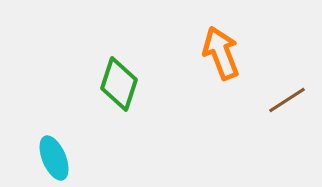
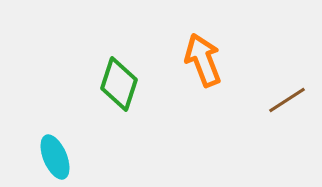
orange arrow: moved 18 px left, 7 px down
cyan ellipse: moved 1 px right, 1 px up
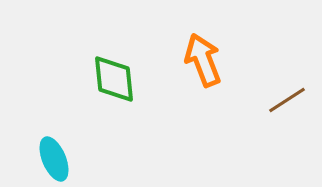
green diamond: moved 5 px left, 5 px up; rotated 24 degrees counterclockwise
cyan ellipse: moved 1 px left, 2 px down
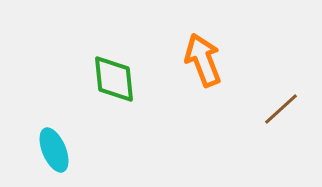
brown line: moved 6 px left, 9 px down; rotated 9 degrees counterclockwise
cyan ellipse: moved 9 px up
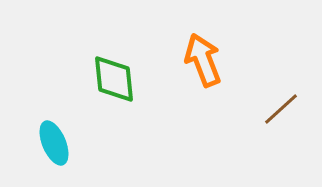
cyan ellipse: moved 7 px up
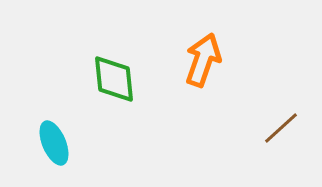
orange arrow: rotated 40 degrees clockwise
brown line: moved 19 px down
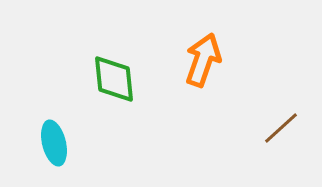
cyan ellipse: rotated 9 degrees clockwise
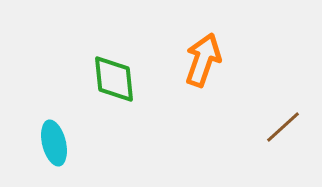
brown line: moved 2 px right, 1 px up
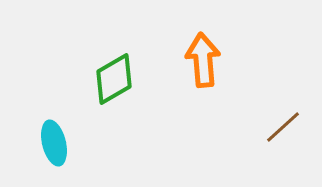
orange arrow: rotated 24 degrees counterclockwise
green diamond: rotated 66 degrees clockwise
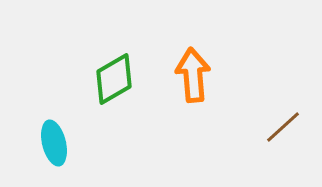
orange arrow: moved 10 px left, 15 px down
